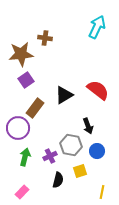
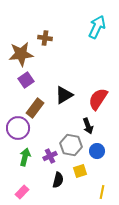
red semicircle: moved 9 px down; rotated 95 degrees counterclockwise
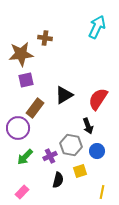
purple square: rotated 21 degrees clockwise
green arrow: rotated 150 degrees counterclockwise
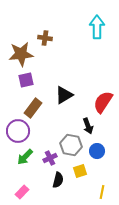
cyan arrow: rotated 25 degrees counterclockwise
red semicircle: moved 5 px right, 3 px down
brown rectangle: moved 2 px left
purple circle: moved 3 px down
purple cross: moved 2 px down
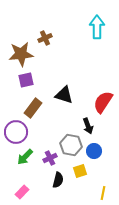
brown cross: rotated 32 degrees counterclockwise
black triangle: rotated 48 degrees clockwise
purple circle: moved 2 px left, 1 px down
blue circle: moved 3 px left
yellow line: moved 1 px right, 1 px down
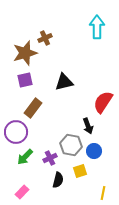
brown star: moved 4 px right, 1 px up; rotated 10 degrees counterclockwise
purple square: moved 1 px left
black triangle: moved 13 px up; rotated 30 degrees counterclockwise
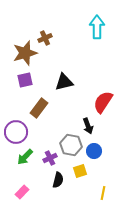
brown rectangle: moved 6 px right
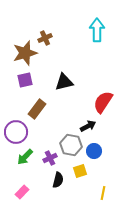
cyan arrow: moved 3 px down
brown rectangle: moved 2 px left, 1 px down
black arrow: rotated 98 degrees counterclockwise
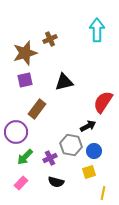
brown cross: moved 5 px right, 1 px down
yellow square: moved 9 px right, 1 px down
black semicircle: moved 2 px left, 2 px down; rotated 91 degrees clockwise
pink rectangle: moved 1 px left, 9 px up
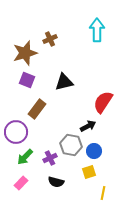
purple square: moved 2 px right; rotated 35 degrees clockwise
